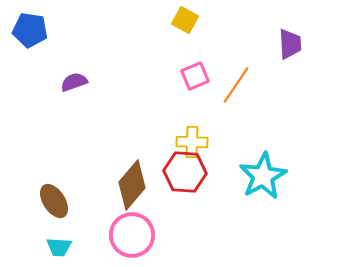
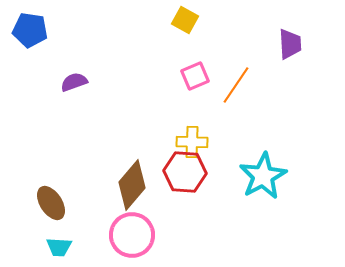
brown ellipse: moved 3 px left, 2 px down
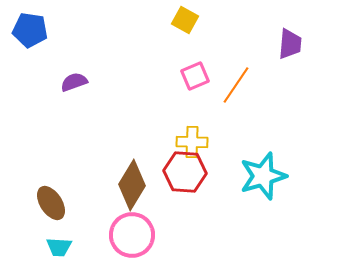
purple trapezoid: rotated 8 degrees clockwise
cyan star: rotated 12 degrees clockwise
brown diamond: rotated 9 degrees counterclockwise
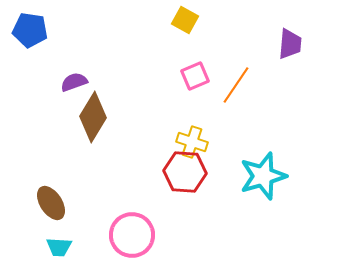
yellow cross: rotated 16 degrees clockwise
brown diamond: moved 39 px left, 68 px up
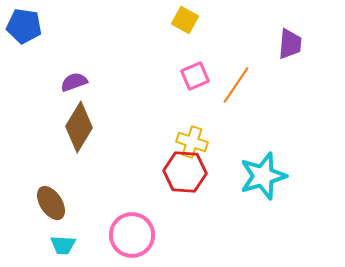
blue pentagon: moved 6 px left, 4 px up
brown diamond: moved 14 px left, 10 px down
cyan trapezoid: moved 4 px right, 2 px up
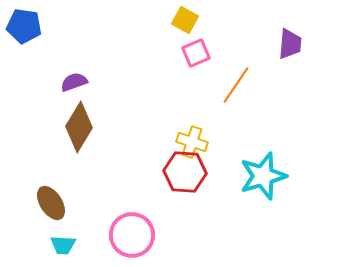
pink square: moved 1 px right, 23 px up
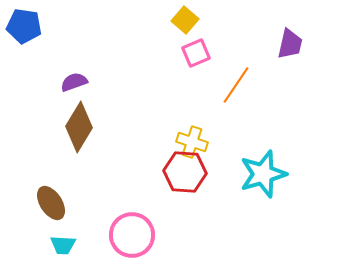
yellow square: rotated 12 degrees clockwise
purple trapezoid: rotated 8 degrees clockwise
cyan star: moved 2 px up
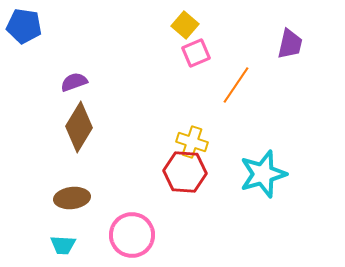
yellow square: moved 5 px down
brown ellipse: moved 21 px right, 5 px up; rotated 64 degrees counterclockwise
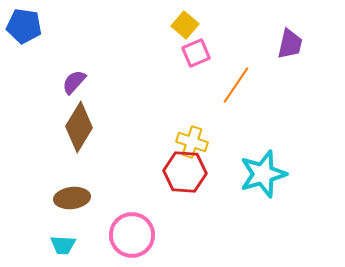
purple semicircle: rotated 28 degrees counterclockwise
